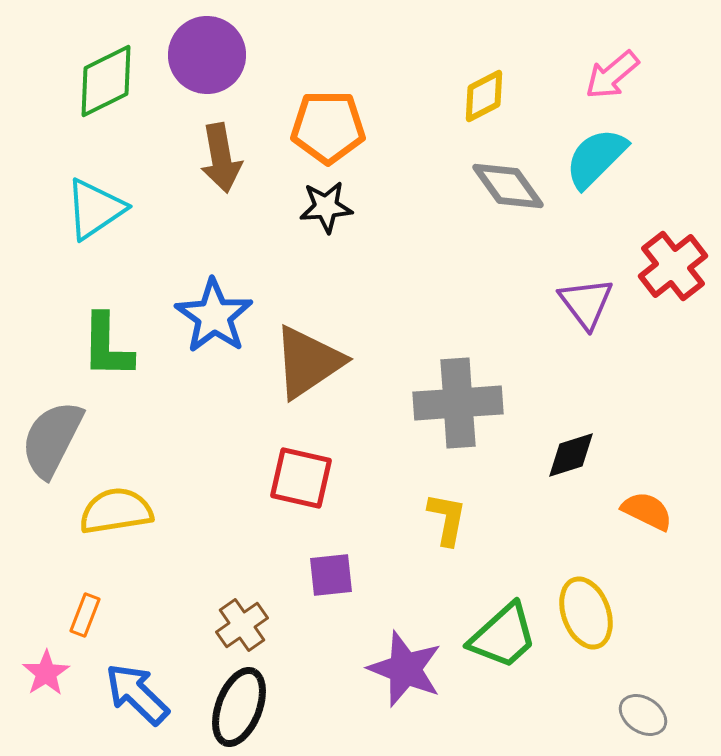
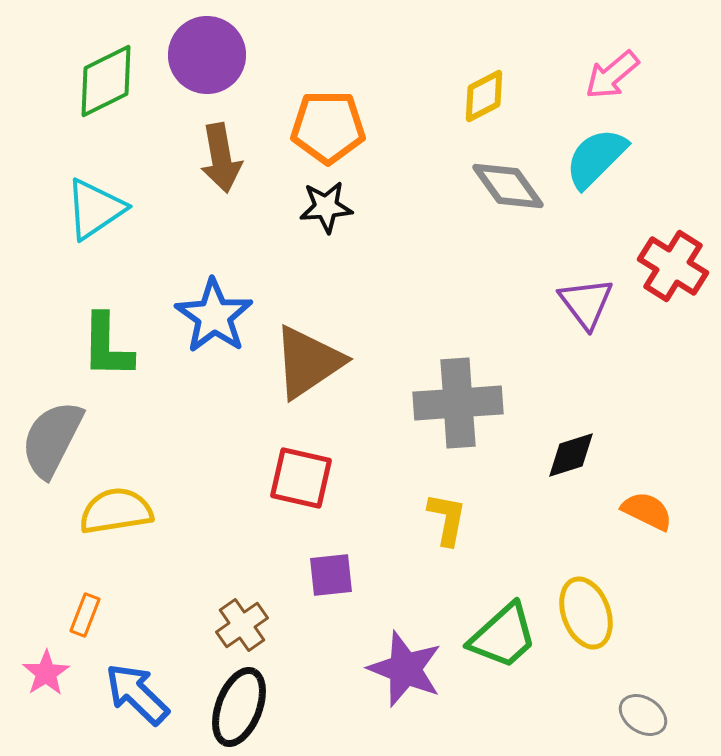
red cross: rotated 20 degrees counterclockwise
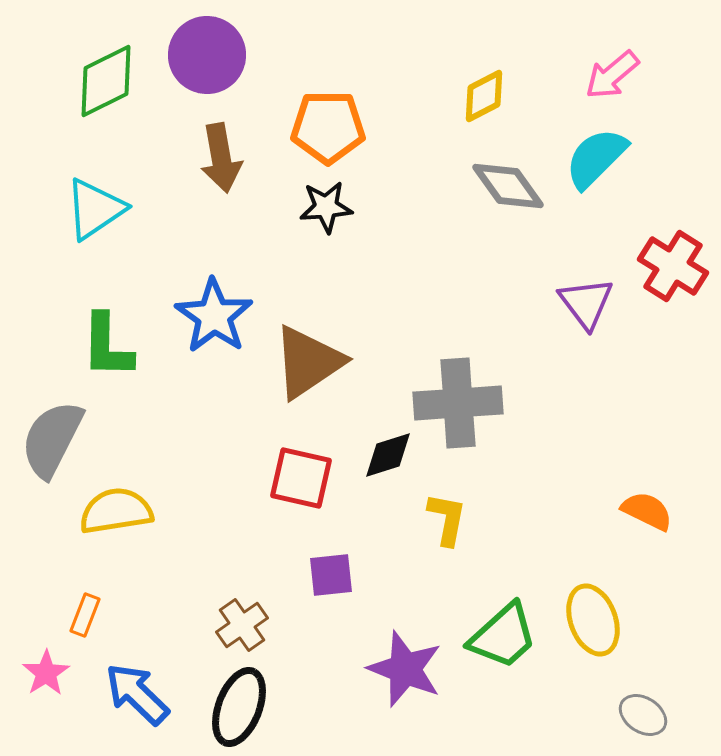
black diamond: moved 183 px left
yellow ellipse: moved 7 px right, 7 px down
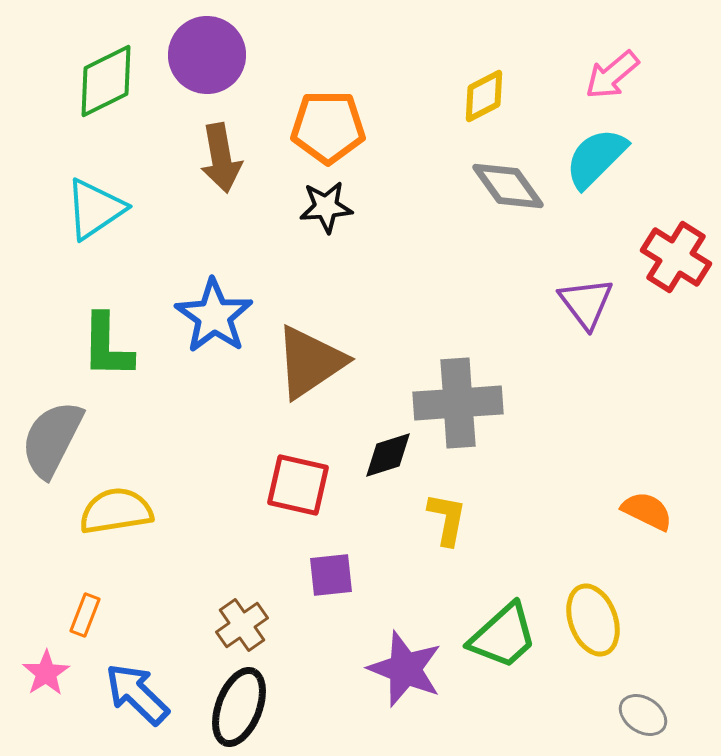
red cross: moved 3 px right, 9 px up
brown triangle: moved 2 px right
red square: moved 3 px left, 7 px down
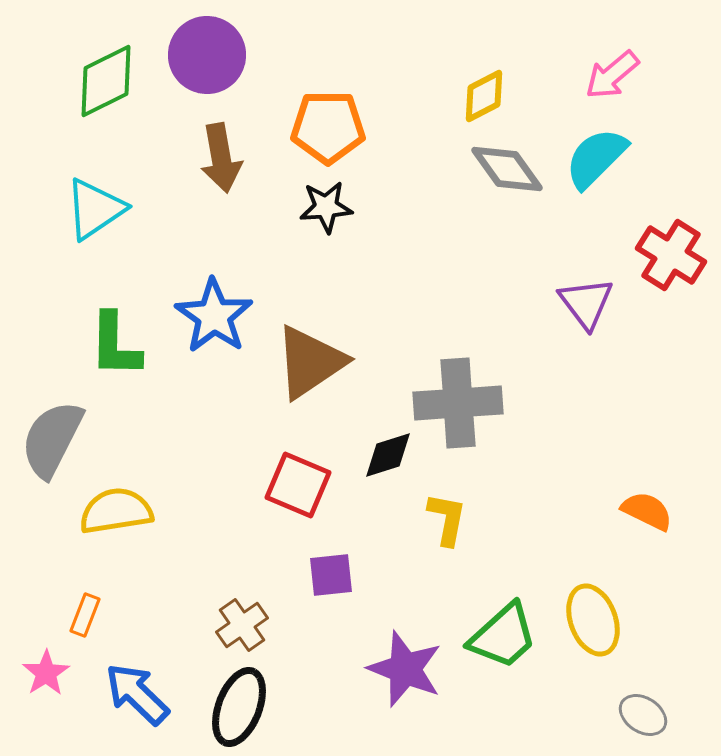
gray diamond: moved 1 px left, 17 px up
red cross: moved 5 px left, 2 px up
green L-shape: moved 8 px right, 1 px up
red square: rotated 10 degrees clockwise
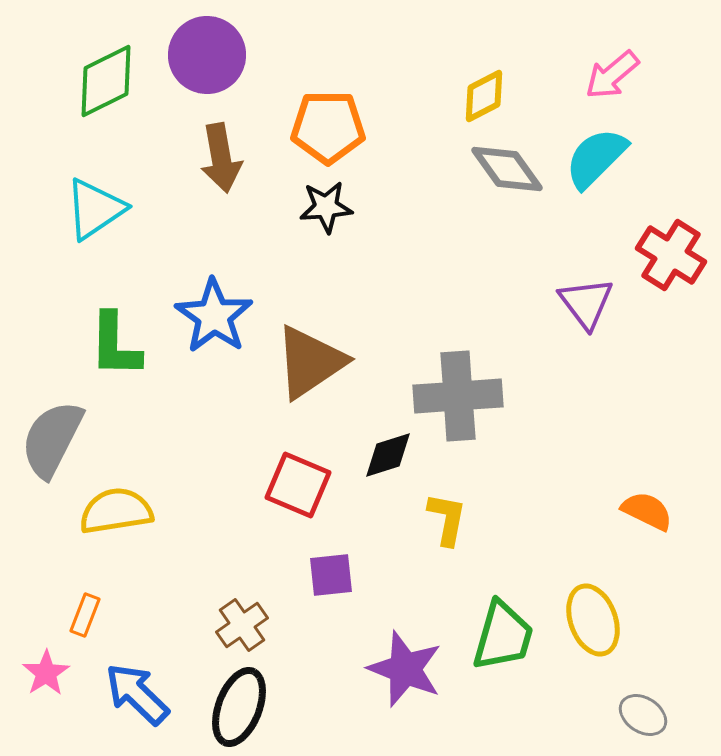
gray cross: moved 7 px up
green trapezoid: rotated 32 degrees counterclockwise
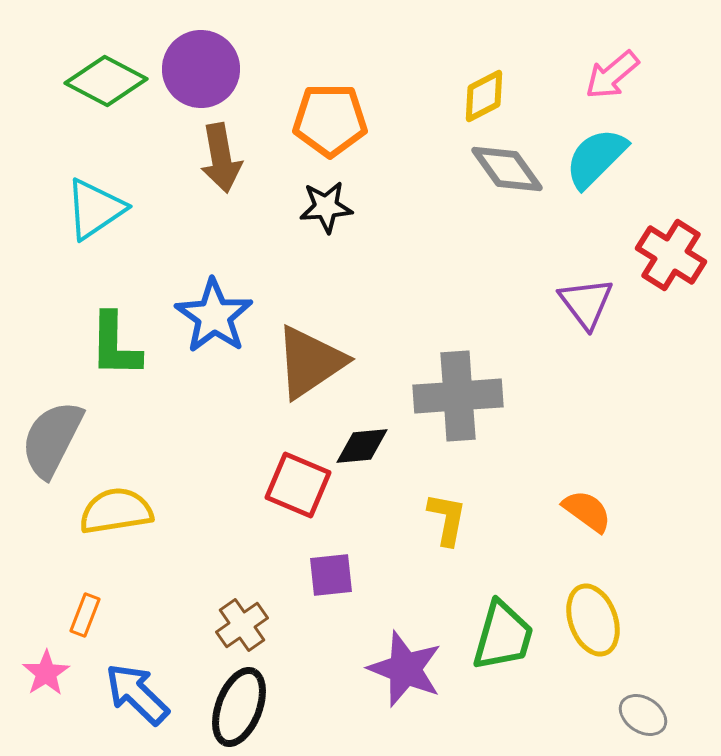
purple circle: moved 6 px left, 14 px down
green diamond: rotated 54 degrees clockwise
orange pentagon: moved 2 px right, 7 px up
black diamond: moved 26 px left, 9 px up; rotated 12 degrees clockwise
orange semicircle: moved 60 px left; rotated 10 degrees clockwise
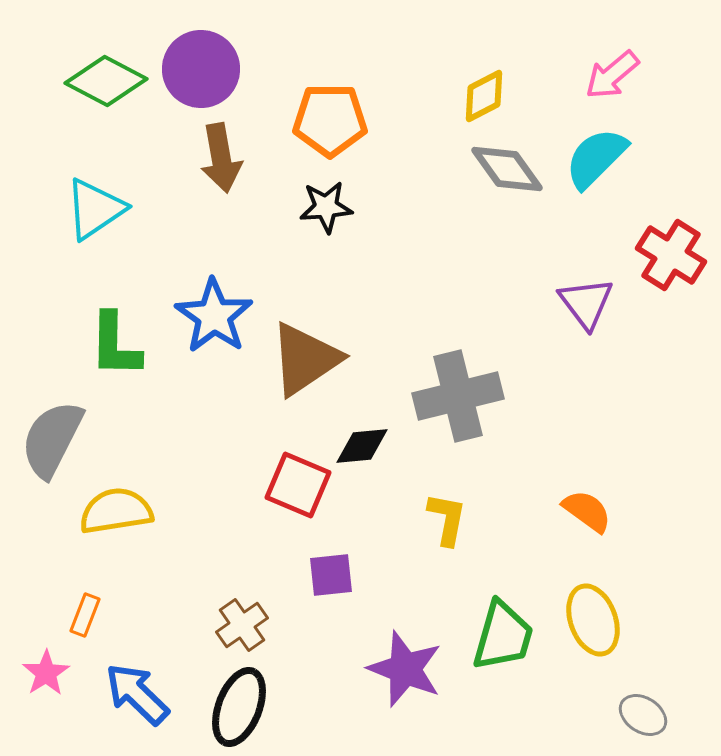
brown triangle: moved 5 px left, 3 px up
gray cross: rotated 10 degrees counterclockwise
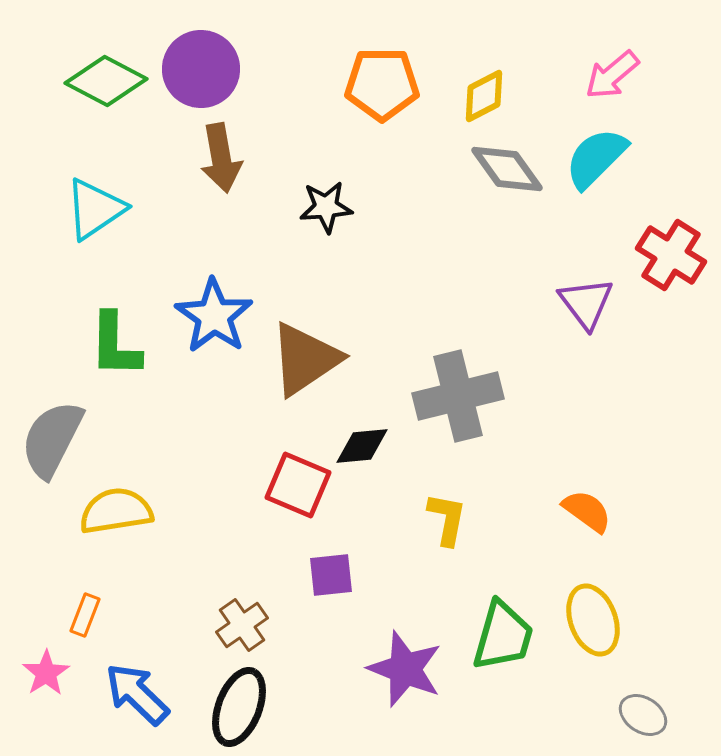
orange pentagon: moved 52 px right, 36 px up
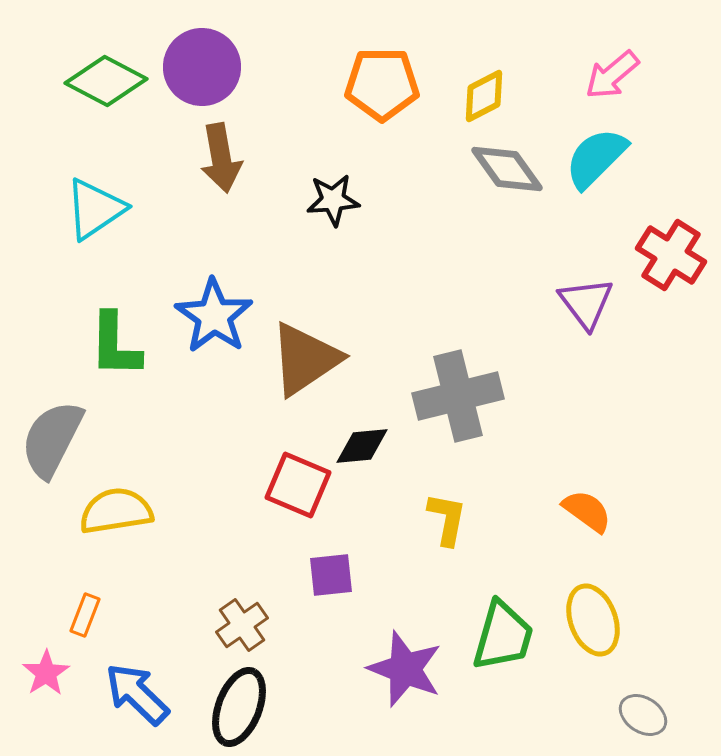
purple circle: moved 1 px right, 2 px up
black star: moved 7 px right, 7 px up
